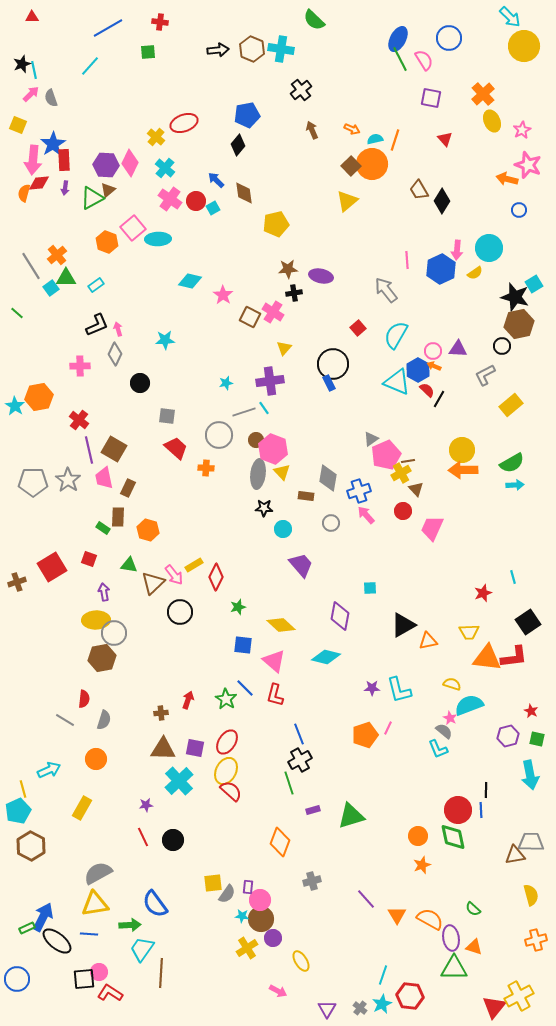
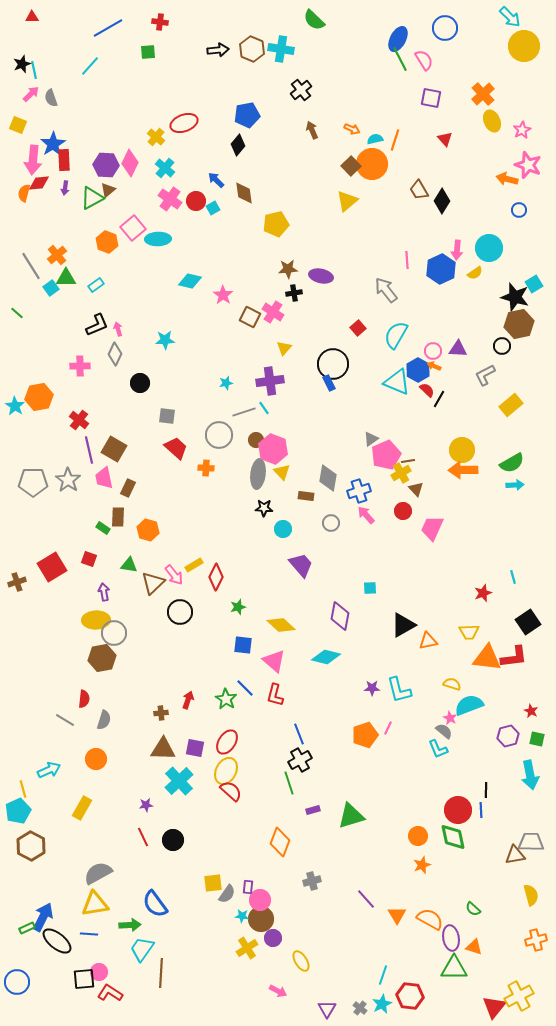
blue circle at (449, 38): moved 4 px left, 10 px up
blue circle at (17, 979): moved 3 px down
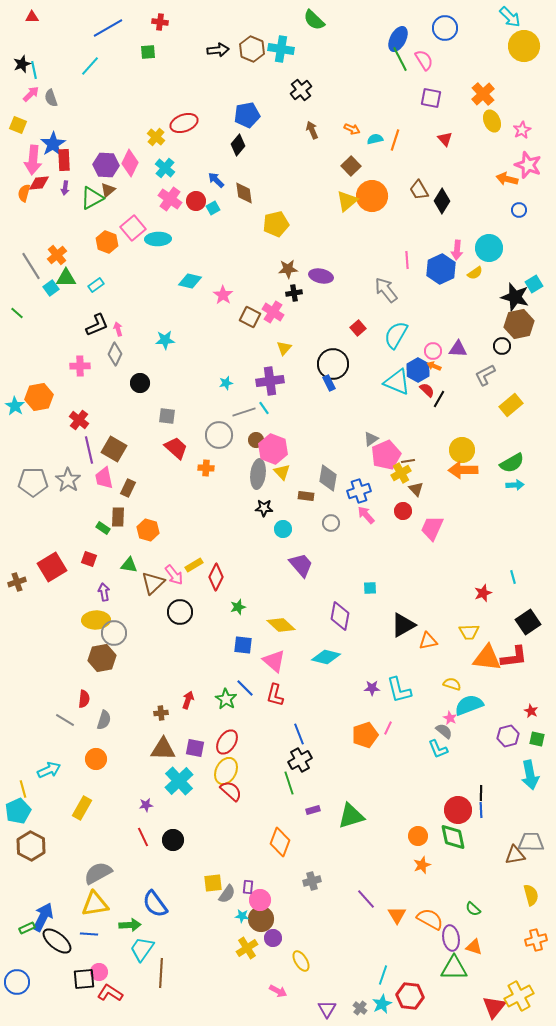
orange circle at (372, 164): moved 32 px down
black line at (486, 790): moved 5 px left, 3 px down
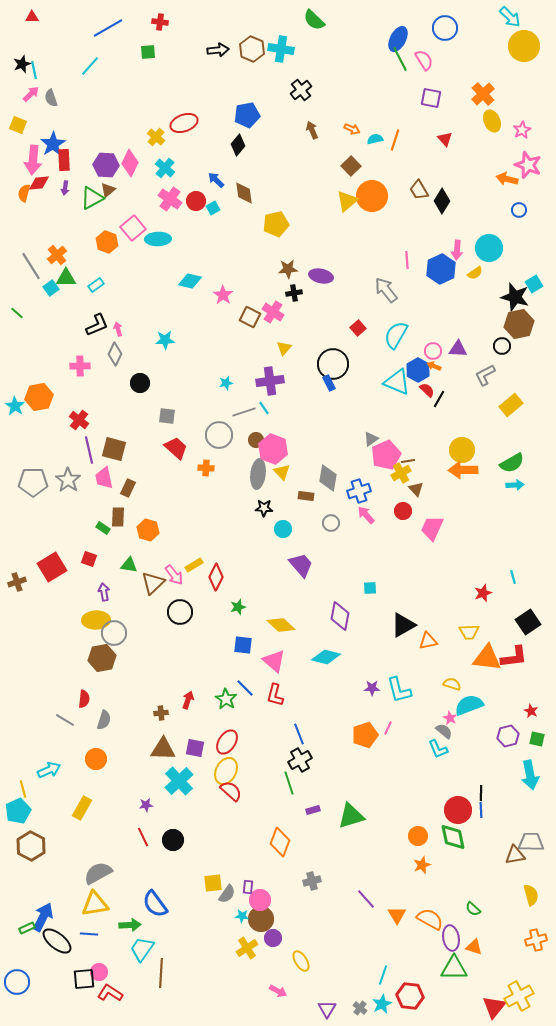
brown square at (114, 449): rotated 15 degrees counterclockwise
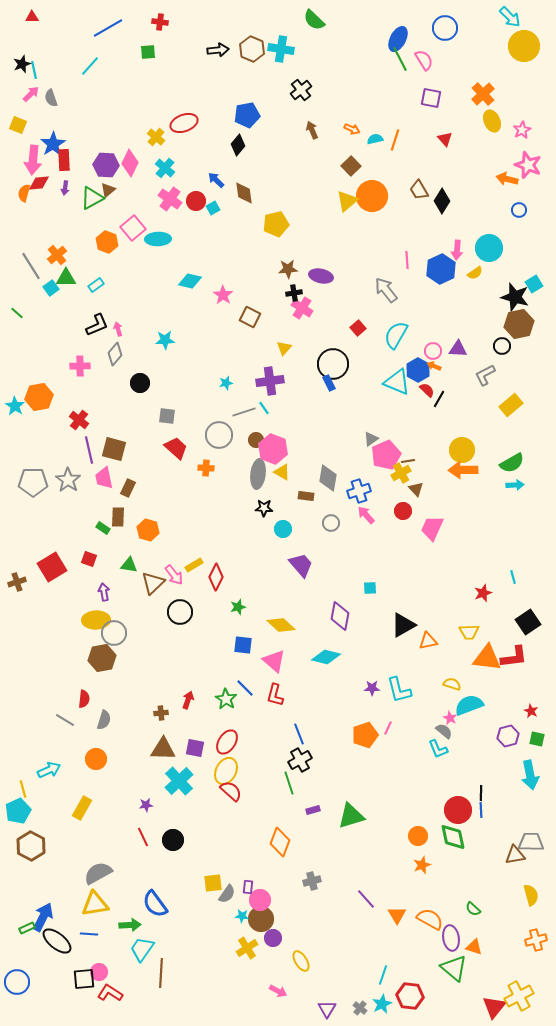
pink cross at (273, 312): moved 29 px right, 4 px up
gray diamond at (115, 354): rotated 15 degrees clockwise
yellow triangle at (282, 472): rotated 18 degrees counterclockwise
green triangle at (454, 968): rotated 40 degrees clockwise
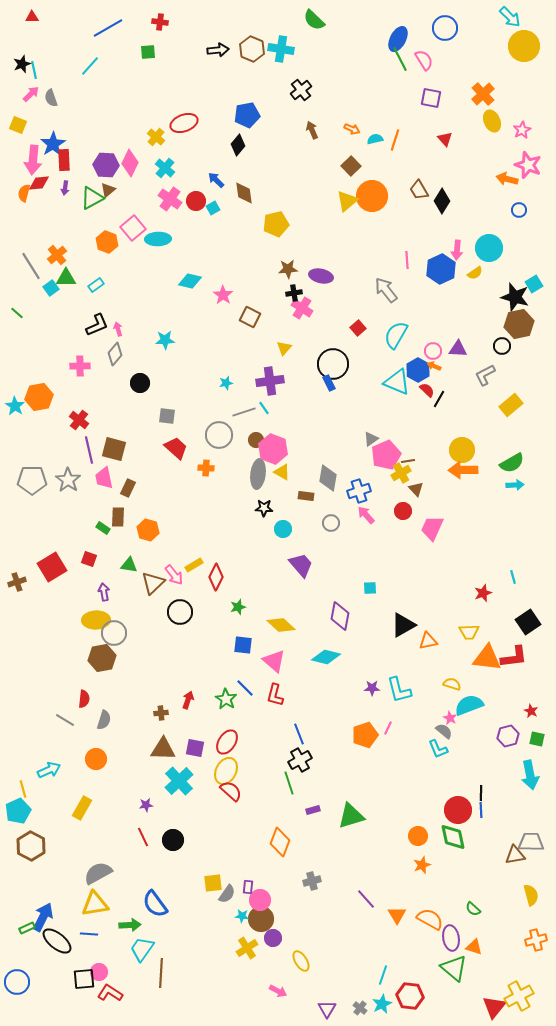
gray pentagon at (33, 482): moved 1 px left, 2 px up
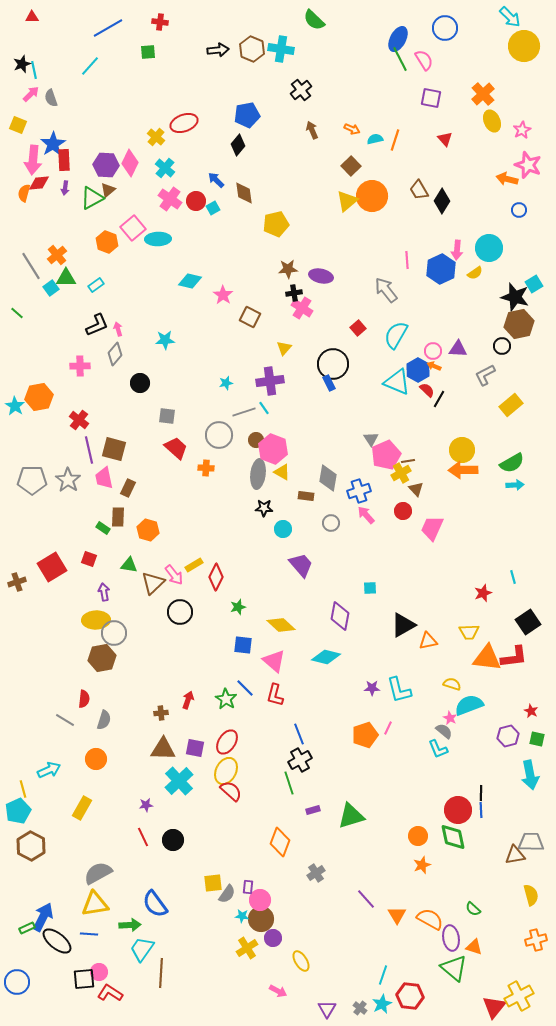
gray triangle at (371, 439): rotated 28 degrees counterclockwise
gray cross at (312, 881): moved 4 px right, 8 px up; rotated 18 degrees counterclockwise
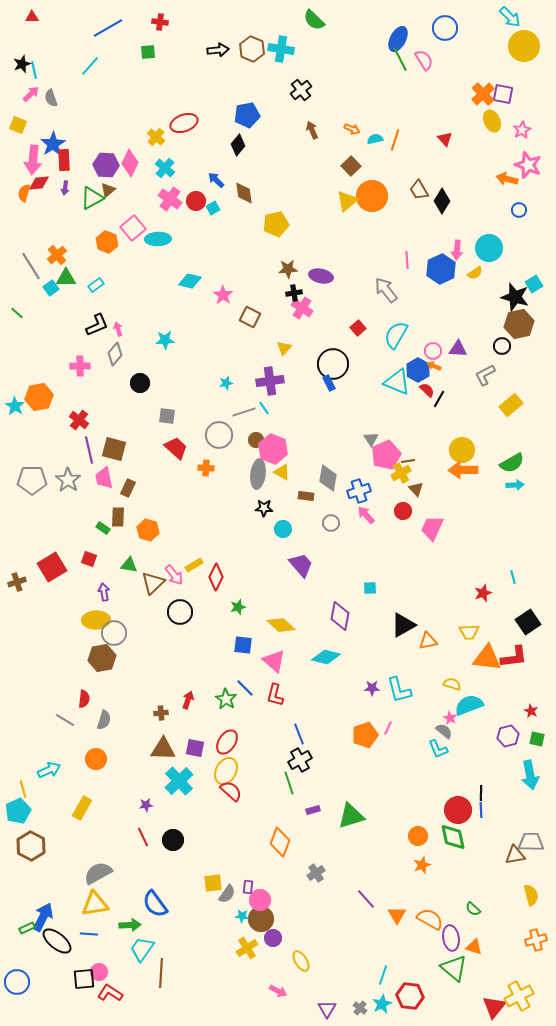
purple square at (431, 98): moved 72 px right, 4 px up
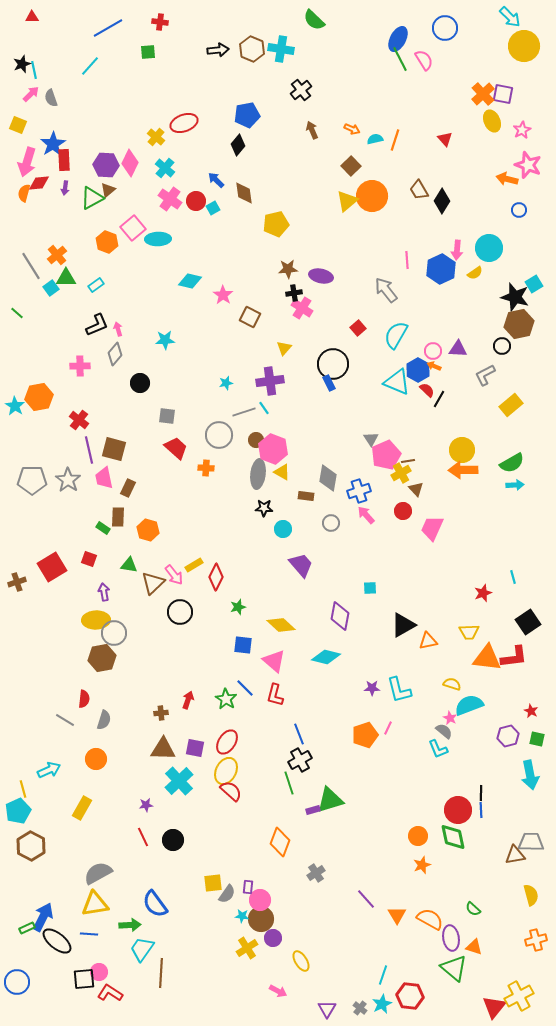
pink arrow at (33, 160): moved 6 px left, 2 px down; rotated 12 degrees clockwise
green triangle at (351, 816): moved 21 px left, 16 px up
